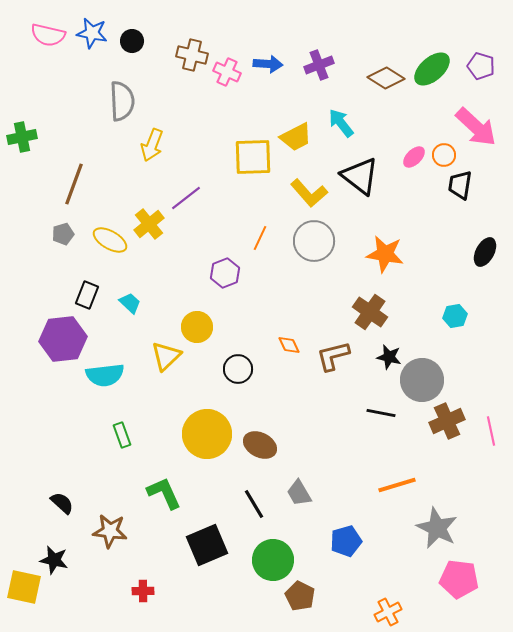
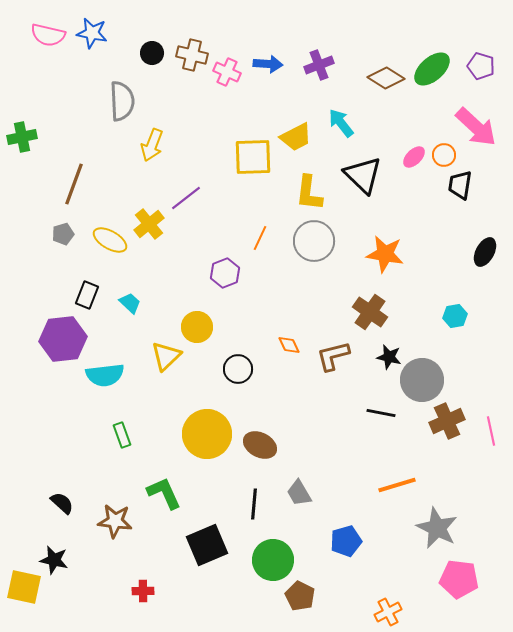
black circle at (132, 41): moved 20 px right, 12 px down
black triangle at (360, 176): moved 3 px right, 1 px up; rotated 6 degrees clockwise
yellow L-shape at (309, 193): rotated 48 degrees clockwise
black line at (254, 504): rotated 36 degrees clockwise
brown star at (110, 531): moved 5 px right, 10 px up
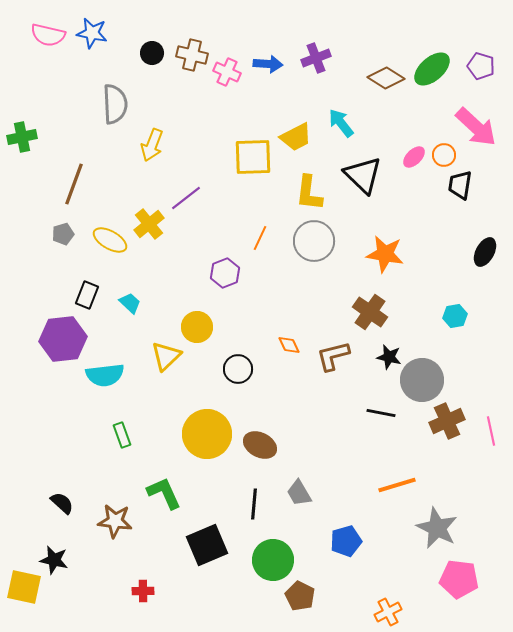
purple cross at (319, 65): moved 3 px left, 7 px up
gray semicircle at (122, 101): moved 7 px left, 3 px down
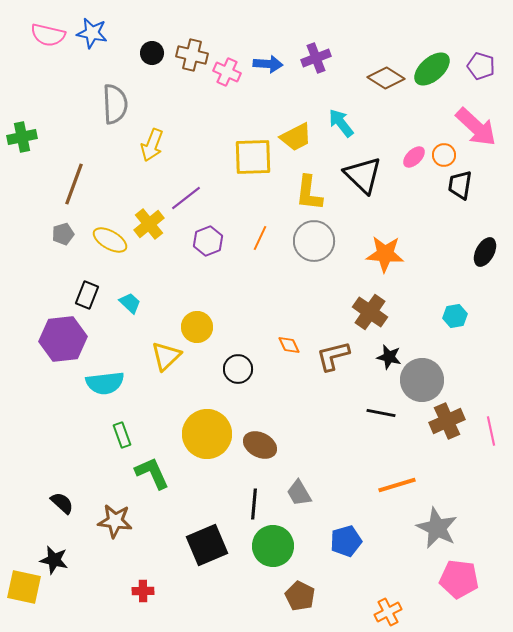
orange star at (385, 254): rotated 6 degrees counterclockwise
purple hexagon at (225, 273): moved 17 px left, 32 px up
cyan semicircle at (105, 375): moved 8 px down
green L-shape at (164, 493): moved 12 px left, 20 px up
green circle at (273, 560): moved 14 px up
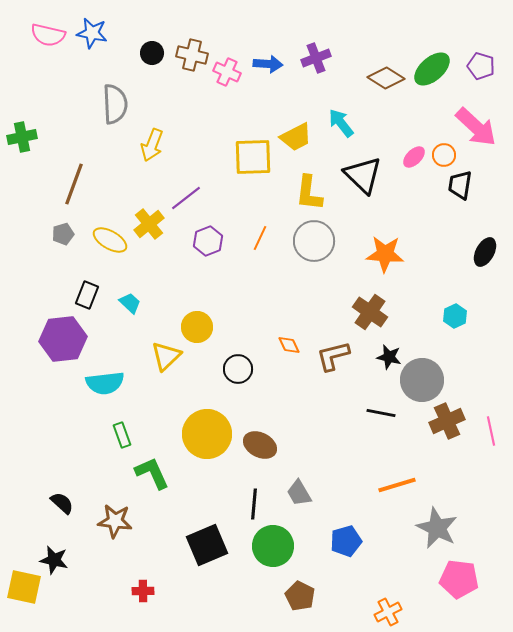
cyan hexagon at (455, 316): rotated 15 degrees counterclockwise
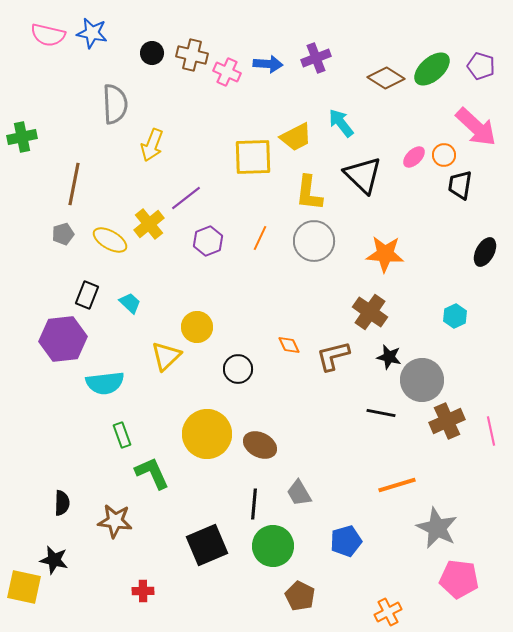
brown line at (74, 184): rotated 9 degrees counterclockwise
black semicircle at (62, 503): rotated 50 degrees clockwise
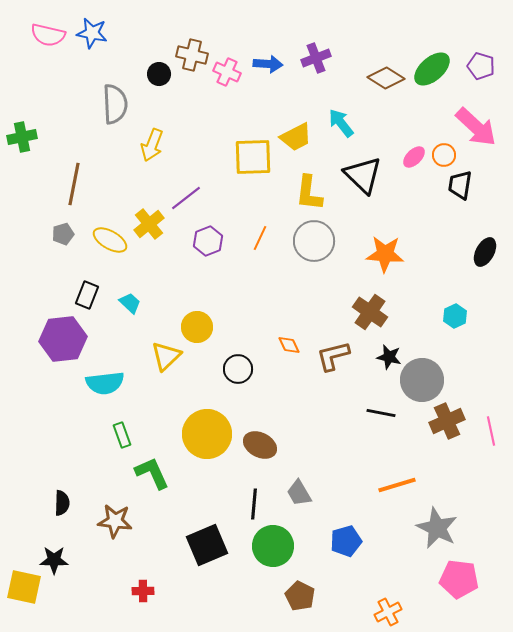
black circle at (152, 53): moved 7 px right, 21 px down
black star at (54, 560): rotated 12 degrees counterclockwise
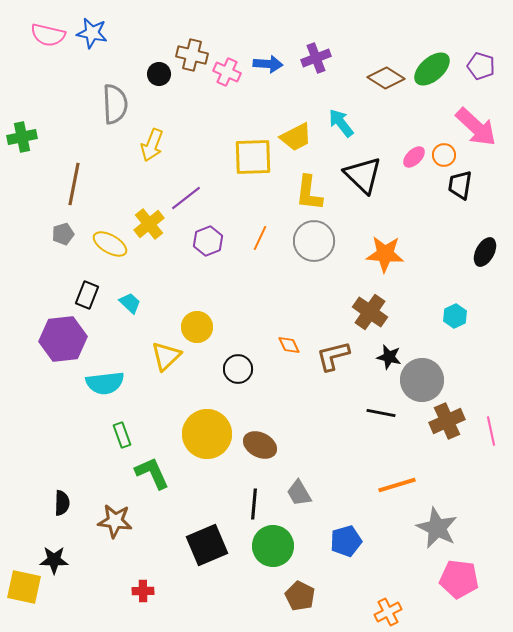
yellow ellipse at (110, 240): moved 4 px down
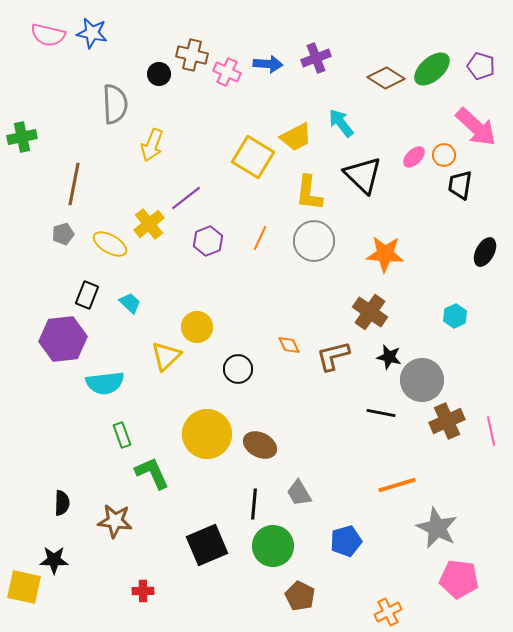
yellow square at (253, 157): rotated 33 degrees clockwise
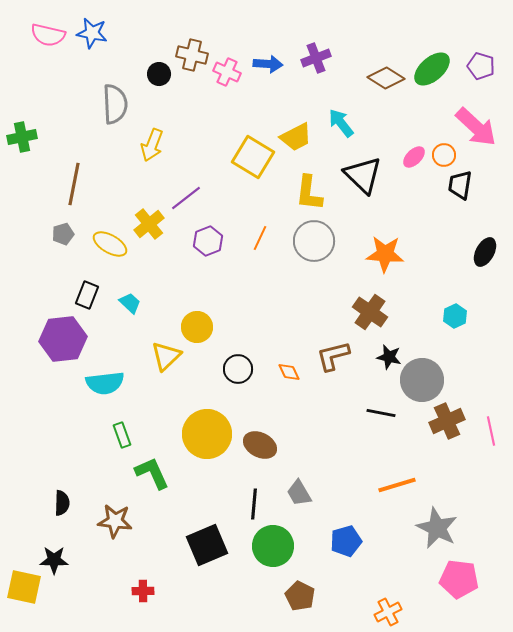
orange diamond at (289, 345): moved 27 px down
